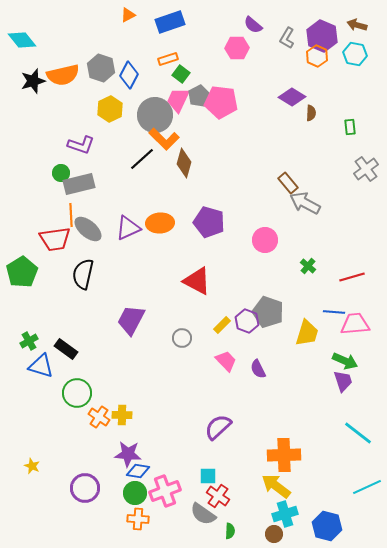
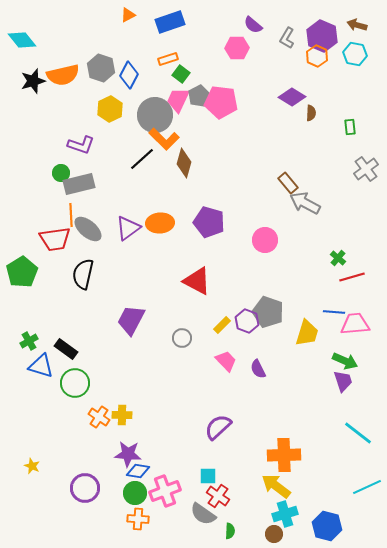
purple triangle at (128, 228): rotated 12 degrees counterclockwise
green cross at (308, 266): moved 30 px right, 8 px up
green circle at (77, 393): moved 2 px left, 10 px up
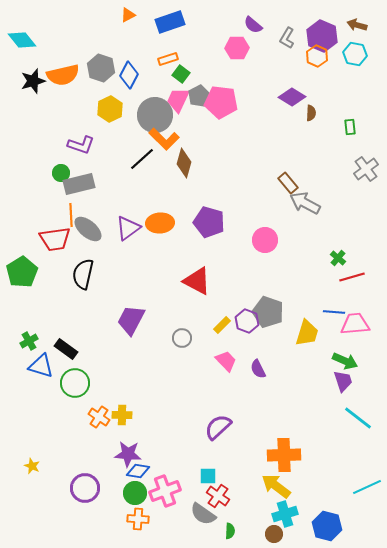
cyan line at (358, 433): moved 15 px up
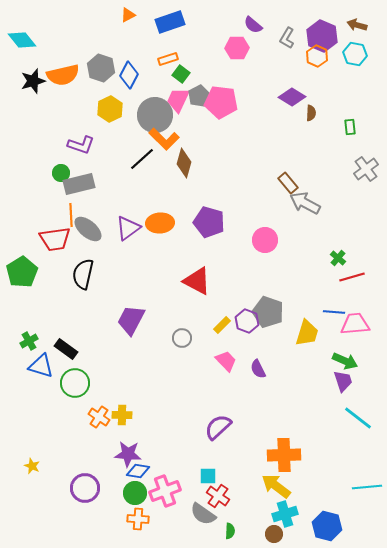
cyan line at (367, 487): rotated 20 degrees clockwise
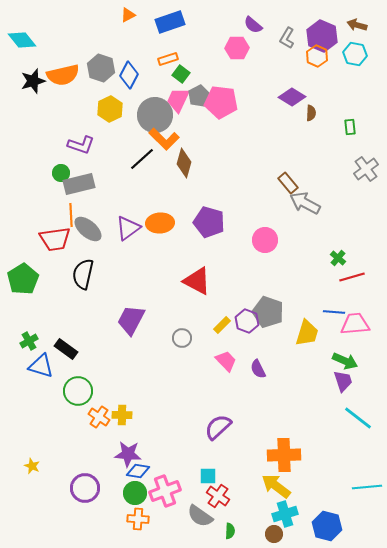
green pentagon at (22, 272): moved 1 px right, 7 px down
green circle at (75, 383): moved 3 px right, 8 px down
gray semicircle at (203, 514): moved 3 px left, 2 px down
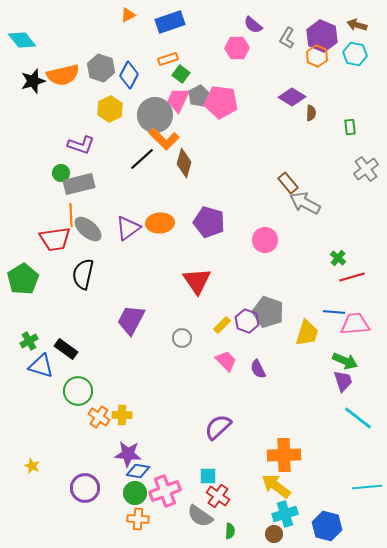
red triangle at (197, 281): rotated 28 degrees clockwise
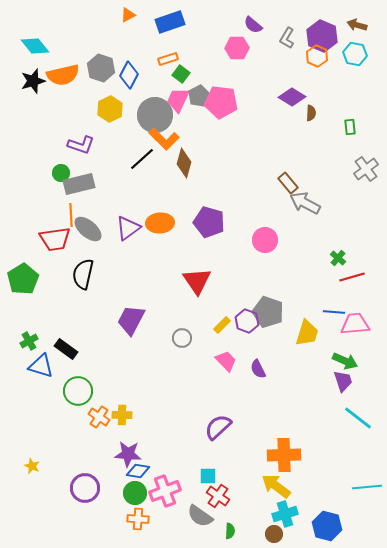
cyan diamond at (22, 40): moved 13 px right, 6 px down
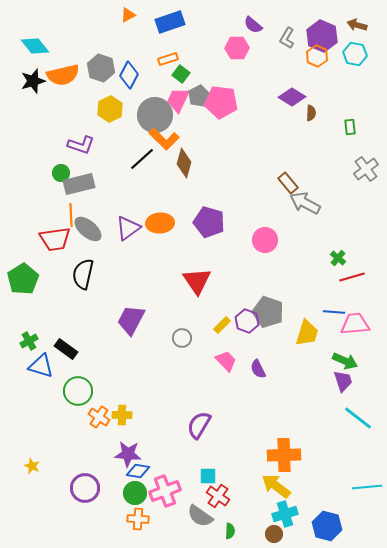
purple semicircle at (218, 427): moved 19 px left, 2 px up; rotated 16 degrees counterclockwise
